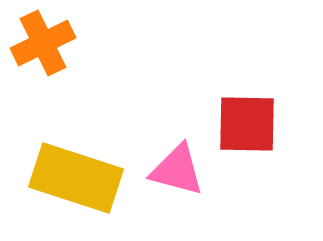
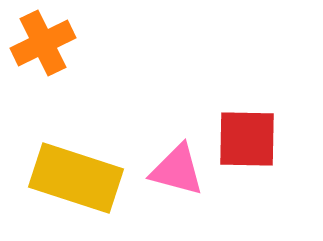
red square: moved 15 px down
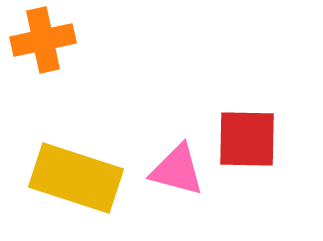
orange cross: moved 3 px up; rotated 14 degrees clockwise
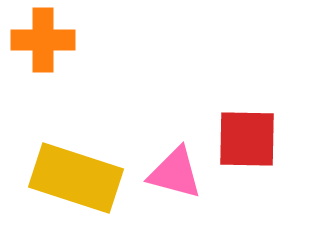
orange cross: rotated 12 degrees clockwise
pink triangle: moved 2 px left, 3 px down
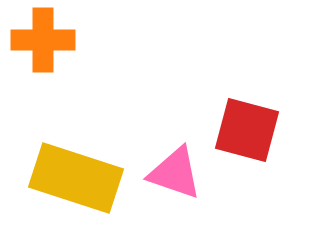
red square: moved 9 px up; rotated 14 degrees clockwise
pink triangle: rotated 4 degrees clockwise
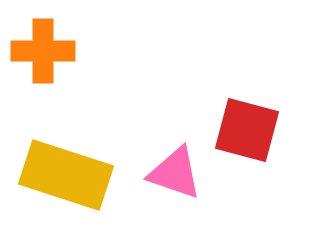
orange cross: moved 11 px down
yellow rectangle: moved 10 px left, 3 px up
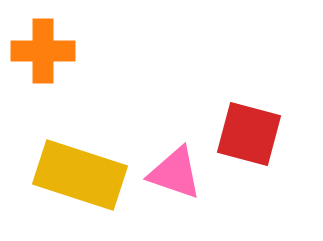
red square: moved 2 px right, 4 px down
yellow rectangle: moved 14 px right
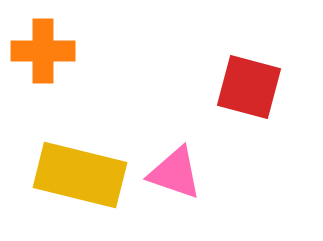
red square: moved 47 px up
yellow rectangle: rotated 4 degrees counterclockwise
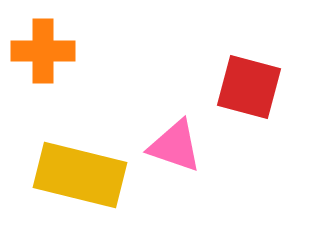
pink triangle: moved 27 px up
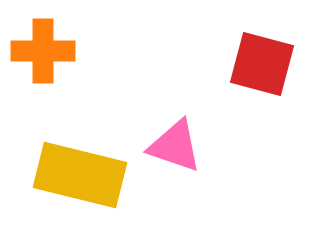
red square: moved 13 px right, 23 px up
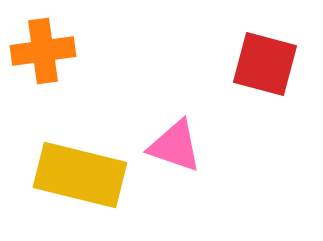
orange cross: rotated 8 degrees counterclockwise
red square: moved 3 px right
